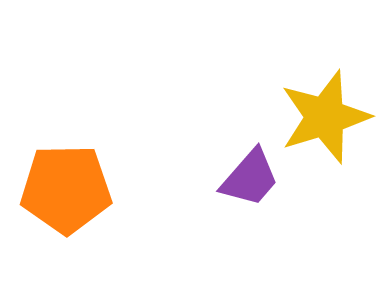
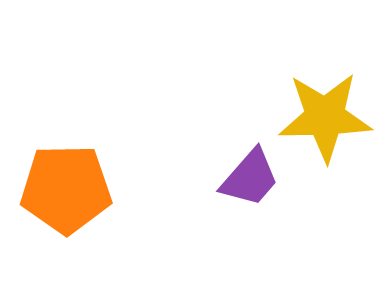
yellow star: rotated 16 degrees clockwise
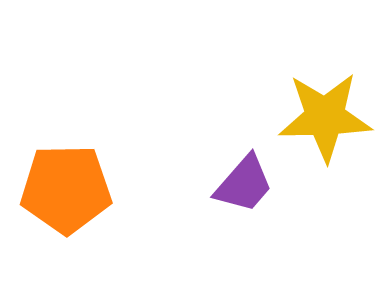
purple trapezoid: moved 6 px left, 6 px down
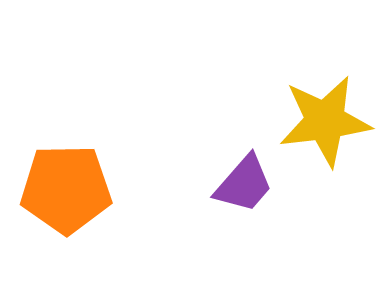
yellow star: moved 4 px down; rotated 6 degrees counterclockwise
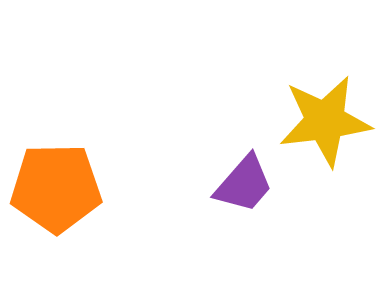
orange pentagon: moved 10 px left, 1 px up
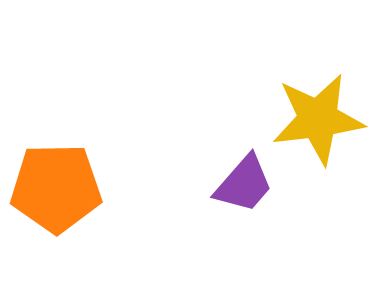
yellow star: moved 7 px left, 2 px up
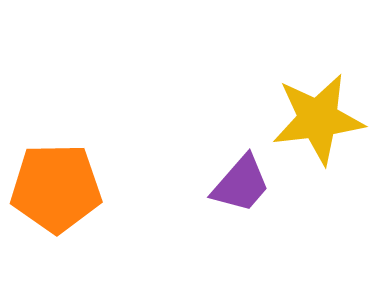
purple trapezoid: moved 3 px left
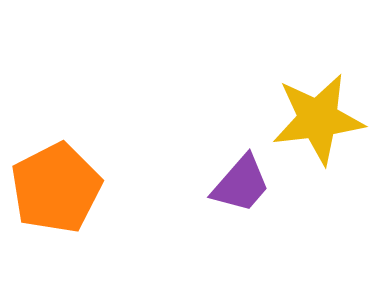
orange pentagon: rotated 26 degrees counterclockwise
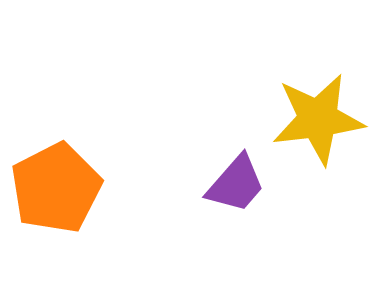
purple trapezoid: moved 5 px left
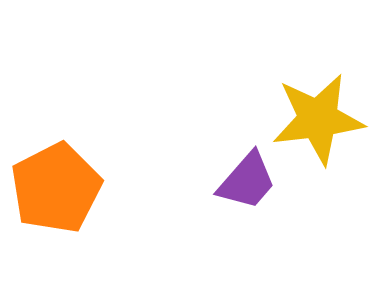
purple trapezoid: moved 11 px right, 3 px up
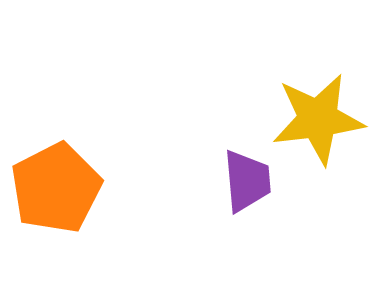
purple trapezoid: rotated 46 degrees counterclockwise
